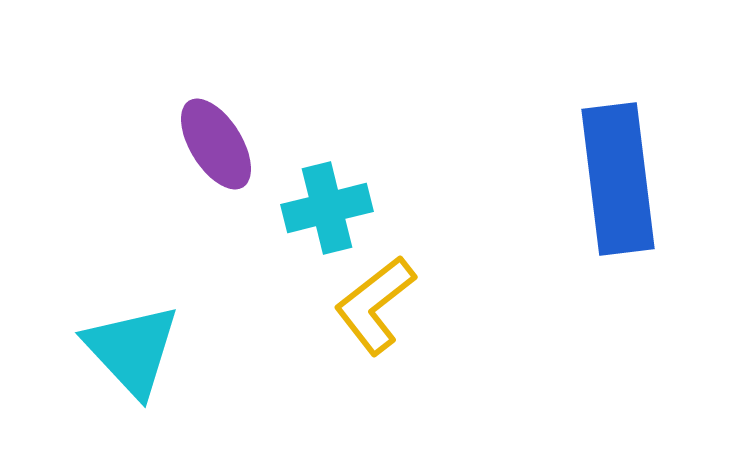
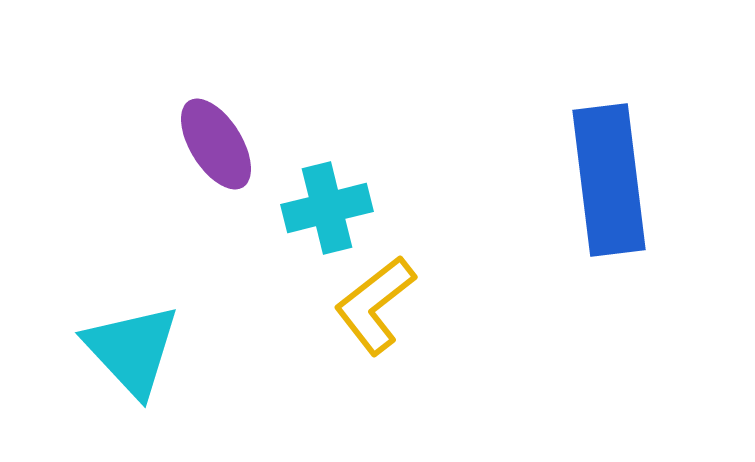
blue rectangle: moved 9 px left, 1 px down
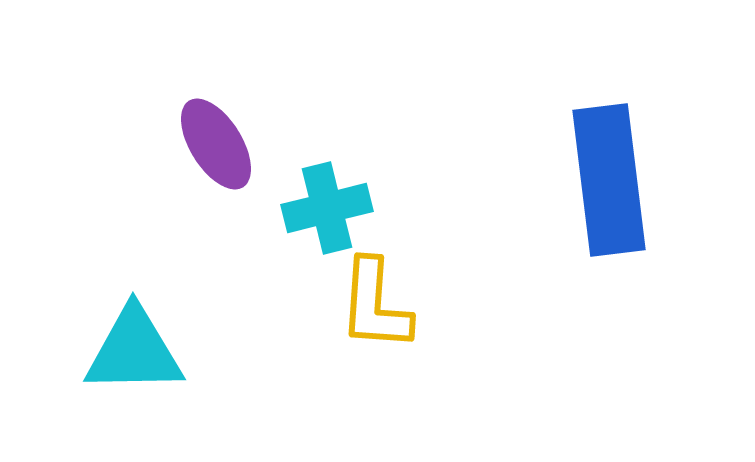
yellow L-shape: rotated 48 degrees counterclockwise
cyan triangle: moved 2 px right, 1 px down; rotated 48 degrees counterclockwise
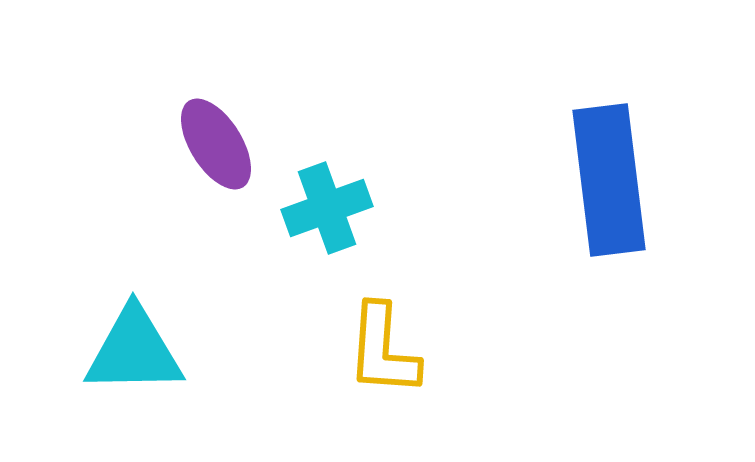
cyan cross: rotated 6 degrees counterclockwise
yellow L-shape: moved 8 px right, 45 px down
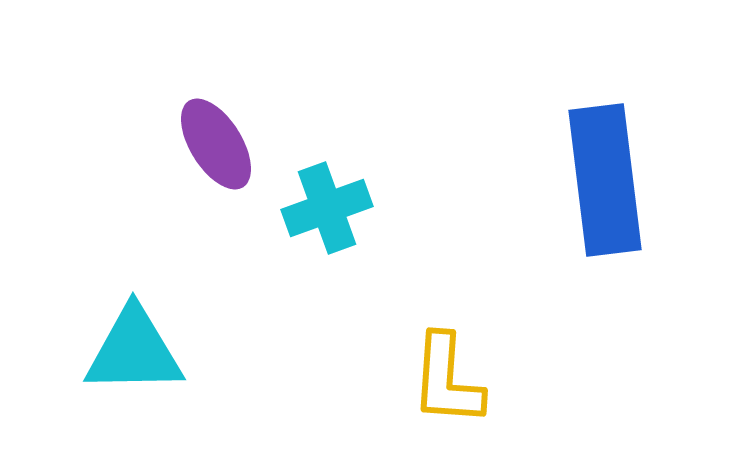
blue rectangle: moved 4 px left
yellow L-shape: moved 64 px right, 30 px down
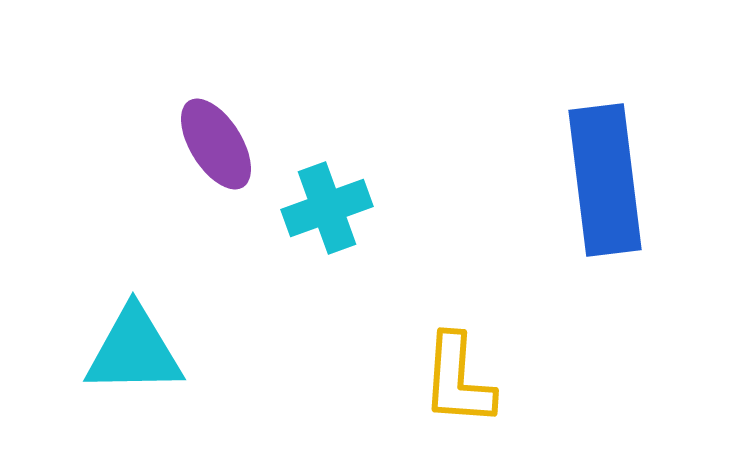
yellow L-shape: moved 11 px right
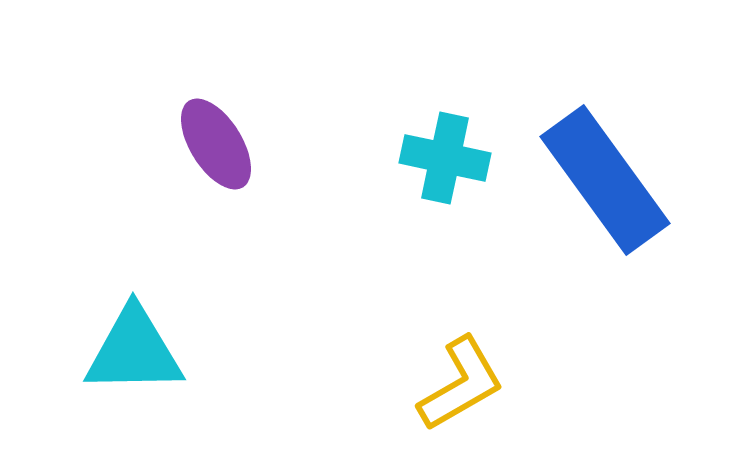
blue rectangle: rotated 29 degrees counterclockwise
cyan cross: moved 118 px right, 50 px up; rotated 32 degrees clockwise
yellow L-shape: moved 3 px right, 4 px down; rotated 124 degrees counterclockwise
